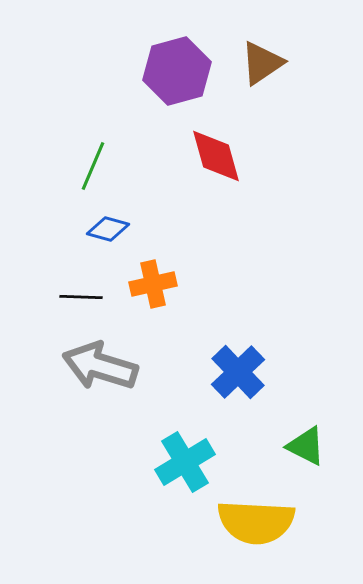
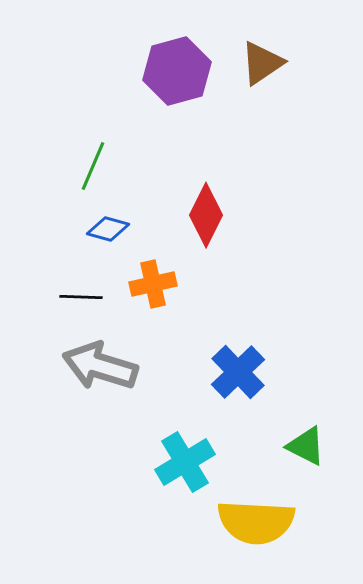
red diamond: moved 10 px left, 59 px down; rotated 42 degrees clockwise
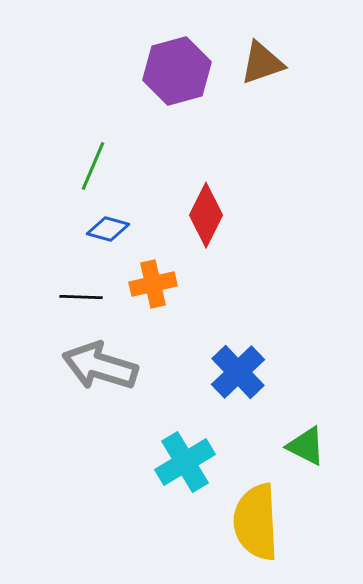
brown triangle: rotated 15 degrees clockwise
yellow semicircle: rotated 84 degrees clockwise
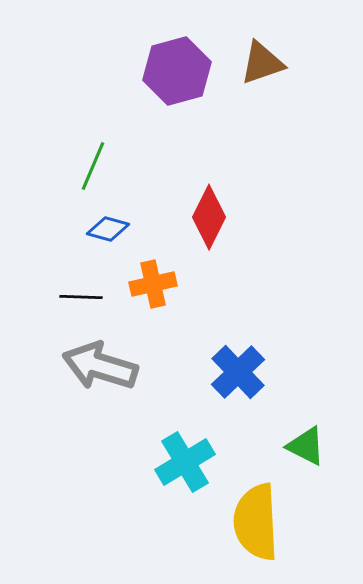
red diamond: moved 3 px right, 2 px down
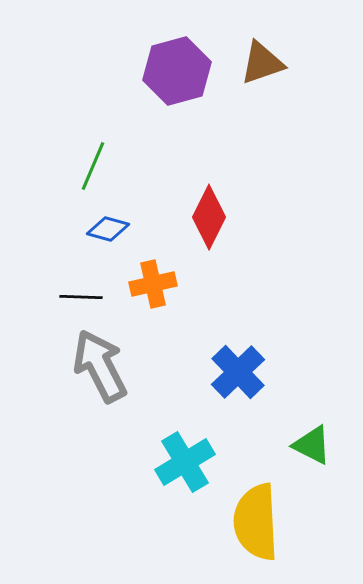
gray arrow: rotated 46 degrees clockwise
green triangle: moved 6 px right, 1 px up
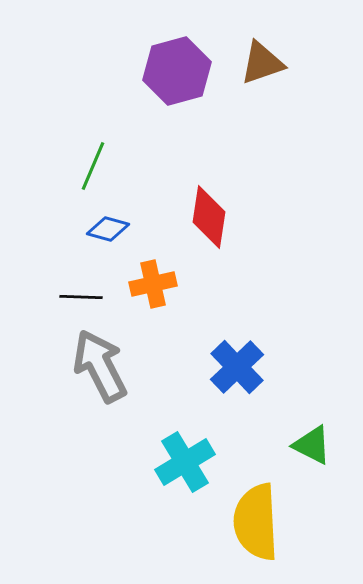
red diamond: rotated 18 degrees counterclockwise
blue cross: moved 1 px left, 5 px up
